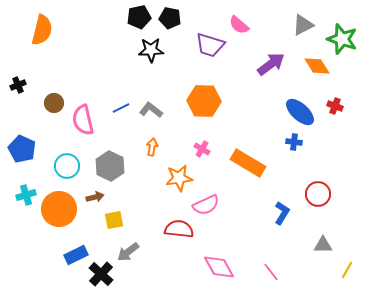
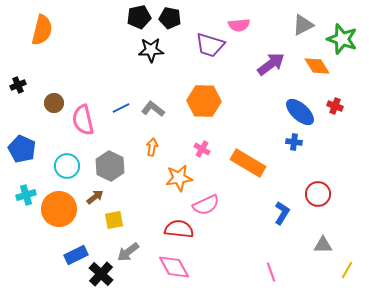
pink semicircle at (239, 25): rotated 45 degrees counterclockwise
gray L-shape at (151, 110): moved 2 px right, 1 px up
brown arrow at (95, 197): rotated 24 degrees counterclockwise
pink diamond at (219, 267): moved 45 px left
pink line at (271, 272): rotated 18 degrees clockwise
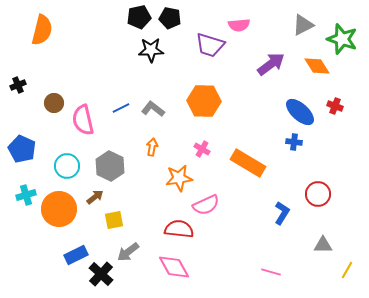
pink line at (271, 272): rotated 54 degrees counterclockwise
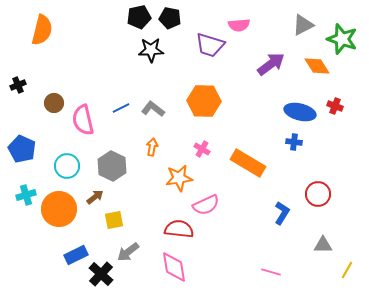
blue ellipse at (300, 112): rotated 28 degrees counterclockwise
gray hexagon at (110, 166): moved 2 px right
pink diamond at (174, 267): rotated 20 degrees clockwise
